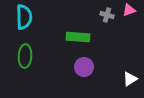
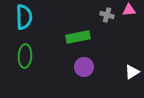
pink triangle: rotated 16 degrees clockwise
green rectangle: rotated 15 degrees counterclockwise
white triangle: moved 2 px right, 7 px up
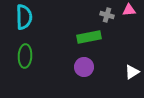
green rectangle: moved 11 px right
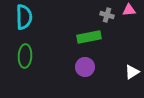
purple circle: moved 1 px right
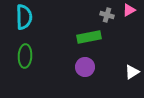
pink triangle: rotated 24 degrees counterclockwise
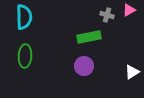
purple circle: moved 1 px left, 1 px up
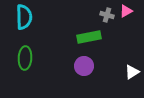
pink triangle: moved 3 px left, 1 px down
green ellipse: moved 2 px down
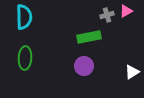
gray cross: rotated 32 degrees counterclockwise
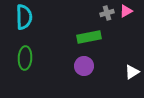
gray cross: moved 2 px up
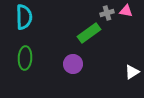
pink triangle: rotated 40 degrees clockwise
green rectangle: moved 4 px up; rotated 25 degrees counterclockwise
purple circle: moved 11 px left, 2 px up
